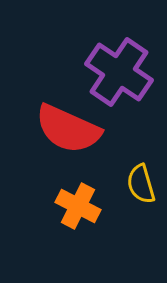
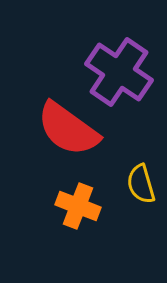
red semicircle: rotated 12 degrees clockwise
orange cross: rotated 6 degrees counterclockwise
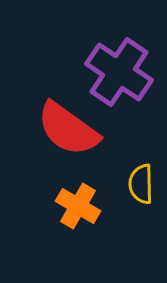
yellow semicircle: rotated 15 degrees clockwise
orange cross: rotated 9 degrees clockwise
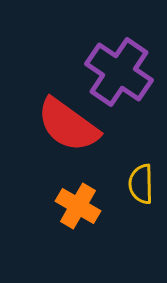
red semicircle: moved 4 px up
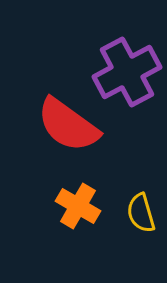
purple cross: moved 8 px right; rotated 28 degrees clockwise
yellow semicircle: moved 29 px down; rotated 15 degrees counterclockwise
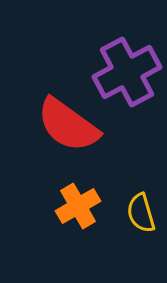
orange cross: rotated 30 degrees clockwise
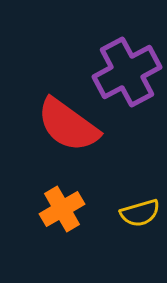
orange cross: moved 16 px left, 3 px down
yellow semicircle: moved 1 px left; rotated 90 degrees counterclockwise
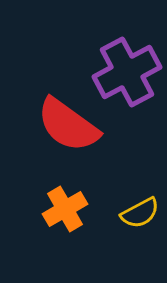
orange cross: moved 3 px right
yellow semicircle: rotated 12 degrees counterclockwise
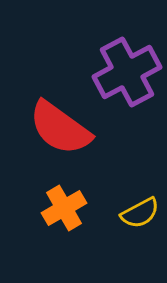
red semicircle: moved 8 px left, 3 px down
orange cross: moved 1 px left, 1 px up
